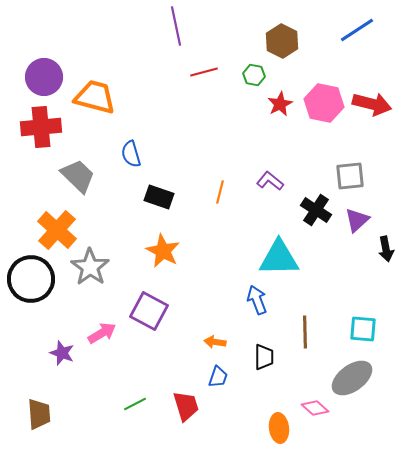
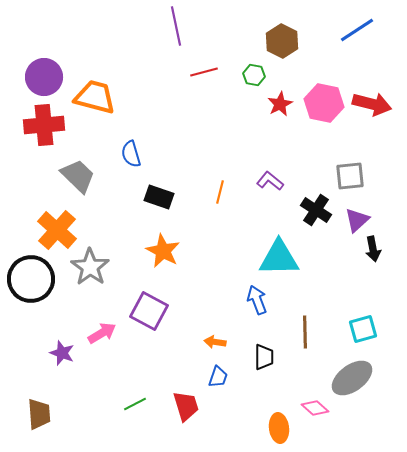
red cross: moved 3 px right, 2 px up
black arrow: moved 13 px left
cyan square: rotated 20 degrees counterclockwise
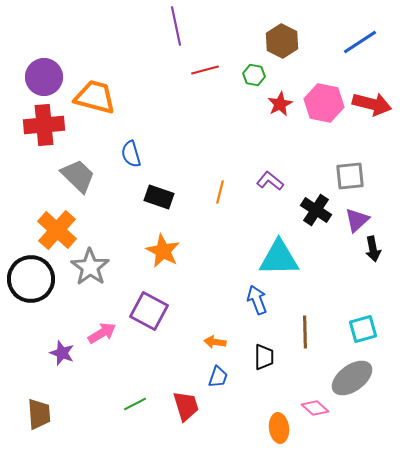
blue line: moved 3 px right, 12 px down
red line: moved 1 px right, 2 px up
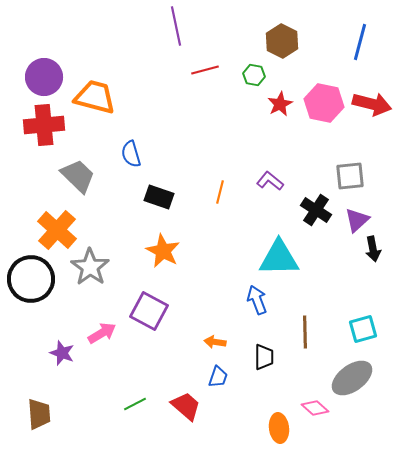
blue line: rotated 42 degrees counterclockwise
red trapezoid: rotated 32 degrees counterclockwise
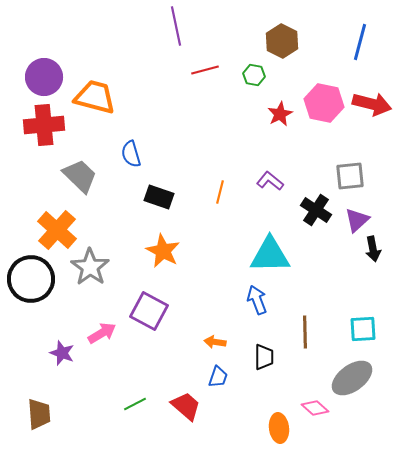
red star: moved 10 px down
gray trapezoid: moved 2 px right
cyan triangle: moved 9 px left, 3 px up
cyan square: rotated 12 degrees clockwise
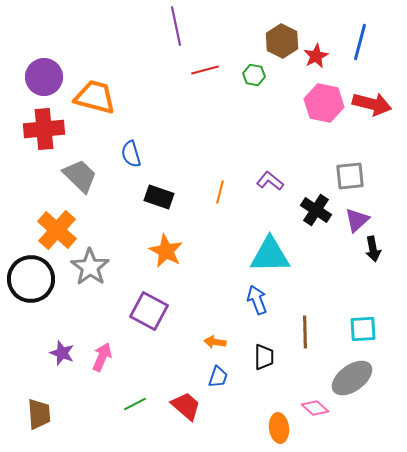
red star: moved 36 px right, 58 px up
red cross: moved 4 px down
orange star: moved 3 px right
pink arrow: moved 24 px down; rotated 36 degrees counterclockwise
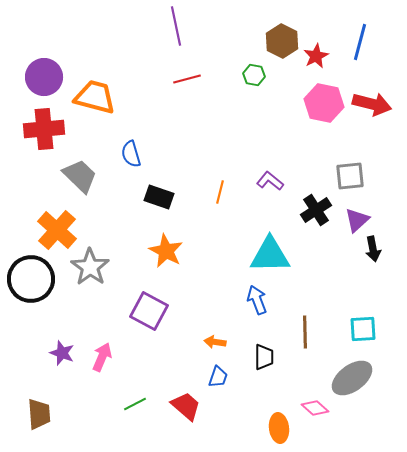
red line: moved 18 px left, 9 px down
black cross: rotated 24 degrees clockwise
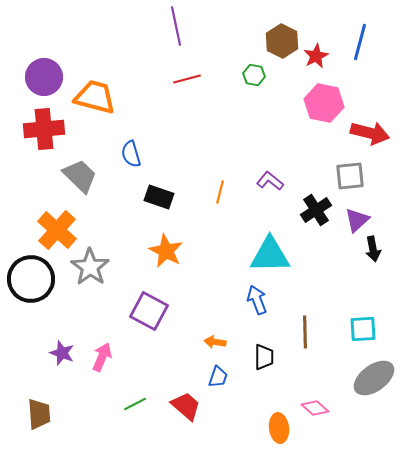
red arrow: moved 2 px left, 29 px down
gray ellipse: moved 22 px right
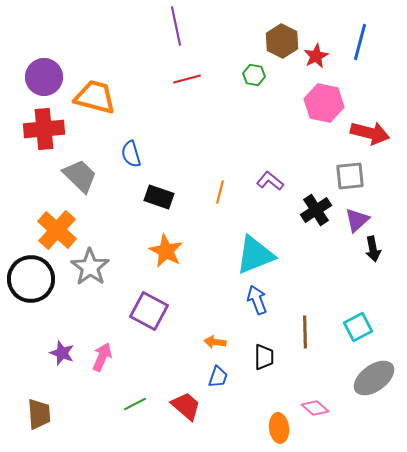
cyan triangle: moved 15 px left; rotated 21 degrees counterclockwise
cyan square: moved 5 px left, 2 px up; rotated 24 degrees counterclockwise
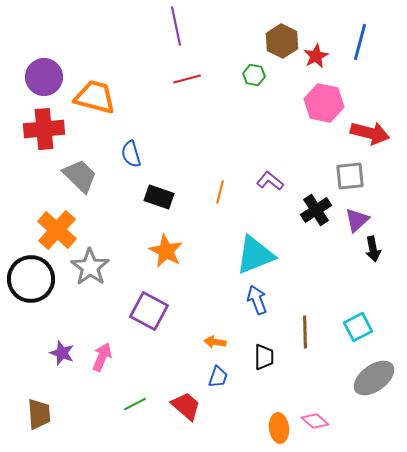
pink diamond: moved 13 px down
